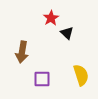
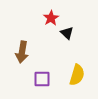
yellow semicircle: moved 4 px left; rotated 35 degrees clockwise
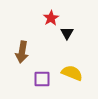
black triangle: rotated 16 degrees clockwise
yellow semicircle: moved 5 px left, 2 px up; rotated 85 degrees counterclockwise
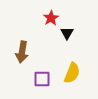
yellow semicircle: rotated 90 degrees clockwise
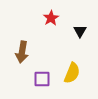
black triangle: moved 13 px right, 2 px up
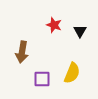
red star: moved 3 px right, 7 px down; rotated 21 degrees counterclockwise
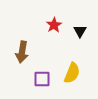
red star: rotated 21 degrees clockwise
